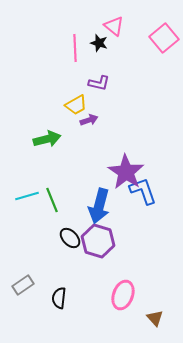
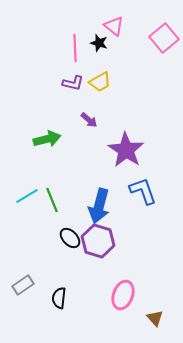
purple L-shape: moved 26 px left
yellow trapezoid: moved 24 px right, 23 px up
purple arrow: rotated 60 degrees clockwise
purple star: moved 22 px up
cyan line: rotated 15 degrees counterclockwise
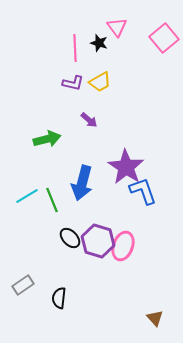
pink triangle: moved 3 px right, 1 px down; rotated 15 degrees clockwise
purple star: moved 17 px down
blue arrow: moved 17 px left, 23 px up
pink ellipse: moved 49 px up
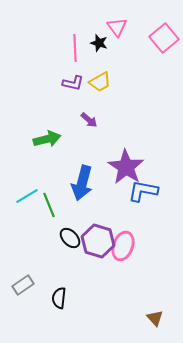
blue L-shape: rotated 60 degrees counterclockwise
green line: moved 3 px left, 5 px down
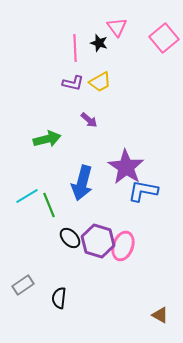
brown triangle: moved 5 px right, 3 px up; rotated 18 degrees counterclockwise
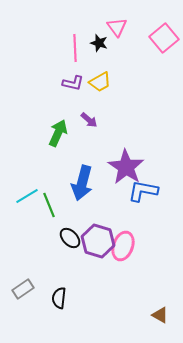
green arrow: moved 11 px right, 6 px up; rotated 52 degrees counterclockwise
gray rectangle: moved 4 px down
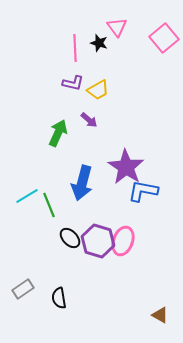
yellow trapezoid: moved 2 px left, 8 px down
pink ellipse: moved 5 px up
black semicircle: rotated 15 degrees counterclockwise
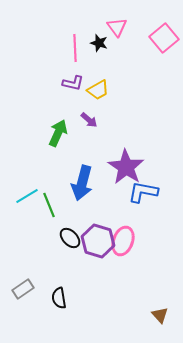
blue L-shape: moved 1 px down
brown triangle: rotated 18 degrees clockwise
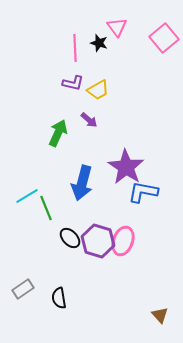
green line: moved 3 px left, 3 px down
